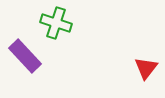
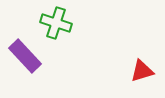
red triangle: moved 4 px left, 3 px down; rotated 35 degrees clockwise
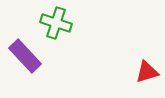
red triangle: moved 5 px right, 1 px down
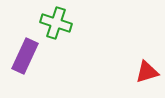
purple rectangle: rotated 68 degrees clockwise
